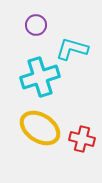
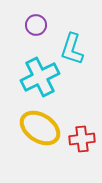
cyan L-shape: rotated 88 degrees counterclockwise
cyan cross: rotated 9 degrees counterclockwise
red cross: rotated 20 degrees counterclockwise
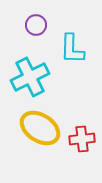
cyan L-shape: rotated 16 degrees counterclockwise
cyan cross: moved 10 px left
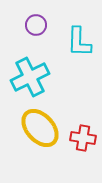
cyan L-shape: moved 7 px right, 7 px up
yellow ellipse: rotated 15 degrees clockwise
red cross: moved 1 px right, 1 px up; rotated 15 degrees clockwise
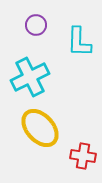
red cross: moved 18 px down
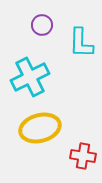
purple circle: moved 6 px right
cyan L-shape: moved 2 px right, 1 px down
yellow ellipse: rotated 63 degrees counterclockwise
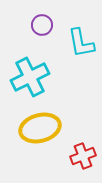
cyan L-shape: rotated 12 degrees counterclockwise
red cross: rotated 30 degrees counterclockwise
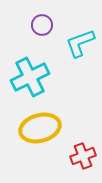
cyan L-shape: moved 1 px left; rotated 80 degrees clockwise
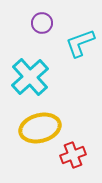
purple circle: moved 2 px up
cyan cross: rotated 15 degrees counterclockwise
red cross: moved 10 px left, 1 px up
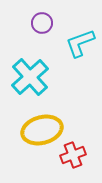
yellow ellipse: moved 2 px right, 2 px down
